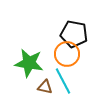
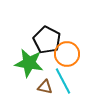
black pentagon: moved 27 px left, 6 px down; rotated 16 degrees clockwise
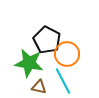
brown triangle: moved 6 px left
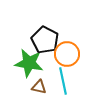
black pentagon: moved 2 px left
cyan line: rotated 16 degrees clockwise
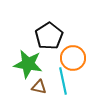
black pentagon: moved 4 px right, 4 px up; rotated 12 degrees clockwise
orange circle: moved 6 px right, 4 px down
green star: moved 1 px left, 1 px down
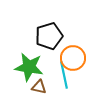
black pentagon: rotated 16 degrees clockwise
green star: moved 1 px right, 3 px down
cyan line: moved 1 px right, 6 px up
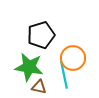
black pentagon: moved 8 px left, 1 px up
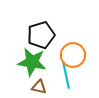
orange circle: moved 3 px up
green star: moved 3 px right, 5 px up
cyan line: moved 2 px right
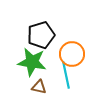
orange circle: moved 1 px left, 1 px up
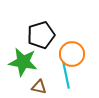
green star: moved 9 px left
